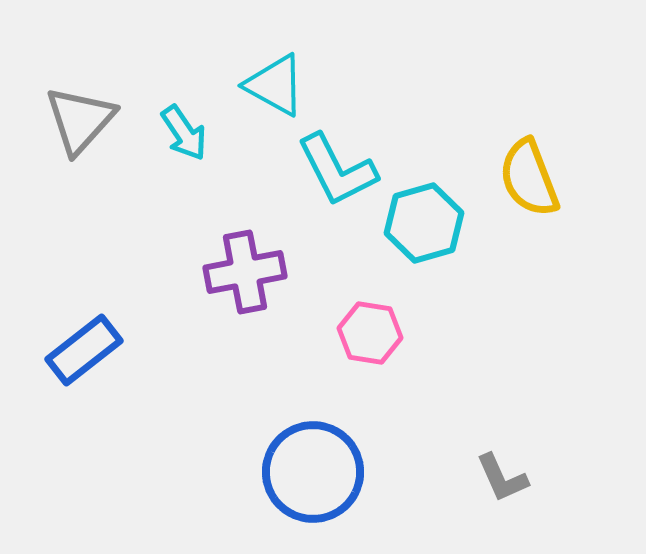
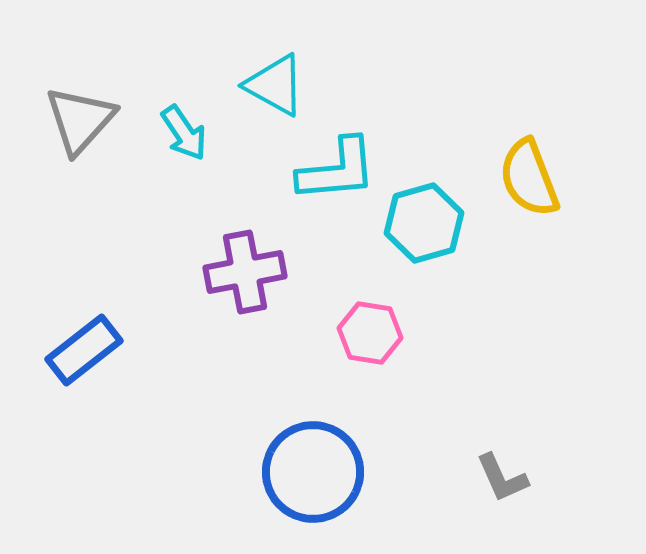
cyan L-shape: rotated 68 degrees counterclockwise
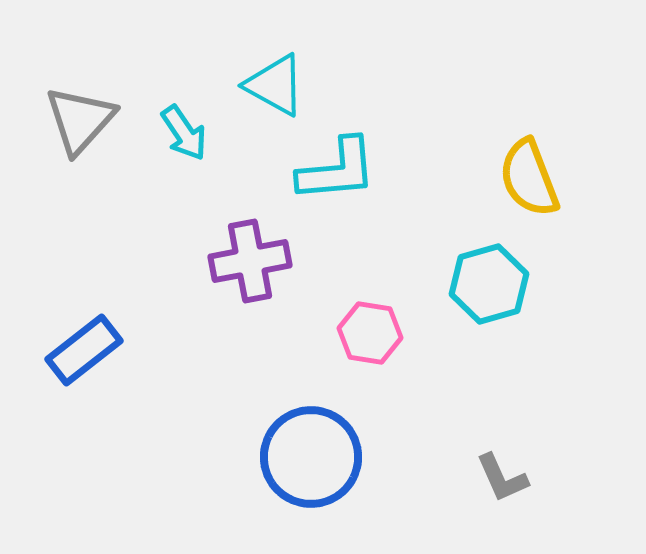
cyan hexagon: moved 65 px right, 61 px down
purple cross: moved 5 px right, 11 px up
blue circle: moved 2 px left, 15 px up
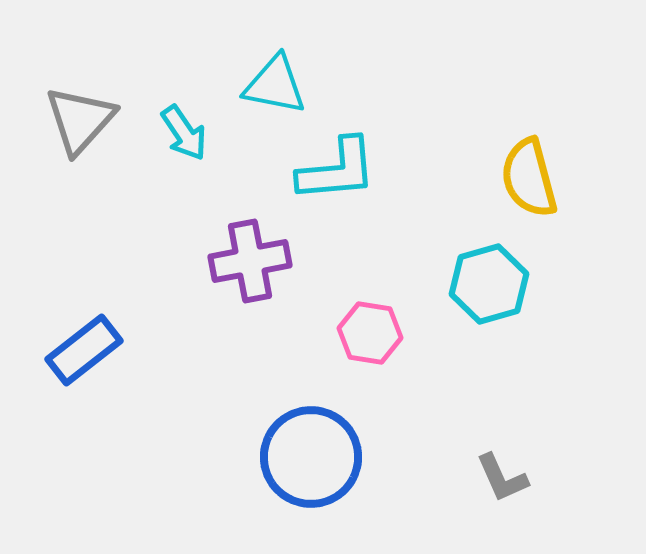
cyan triangle: rotated 18 degrees counterclockwise
yellow semicircle: rotated 6 degrees clockwise
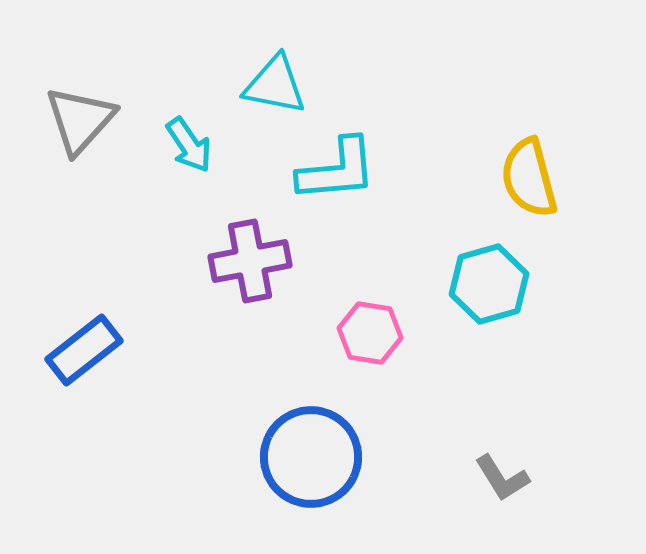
cyan arrow: moved 5 px right, 12 px down
gray L-shape: rotated 8 degrees counterclockwise
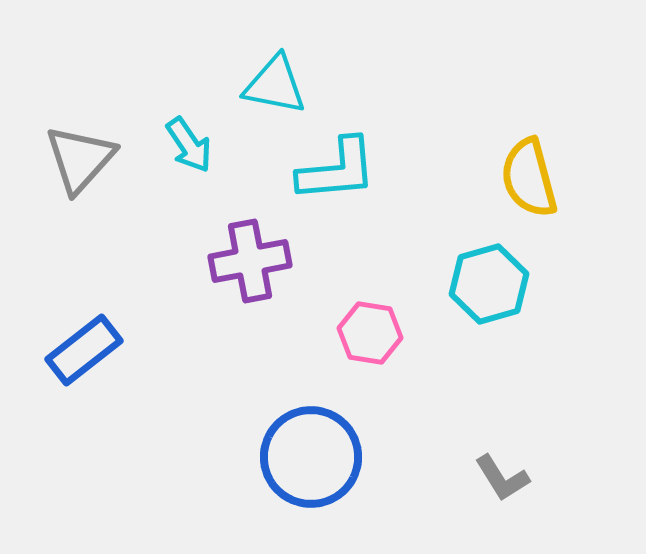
gray triangle: moved 39 px down
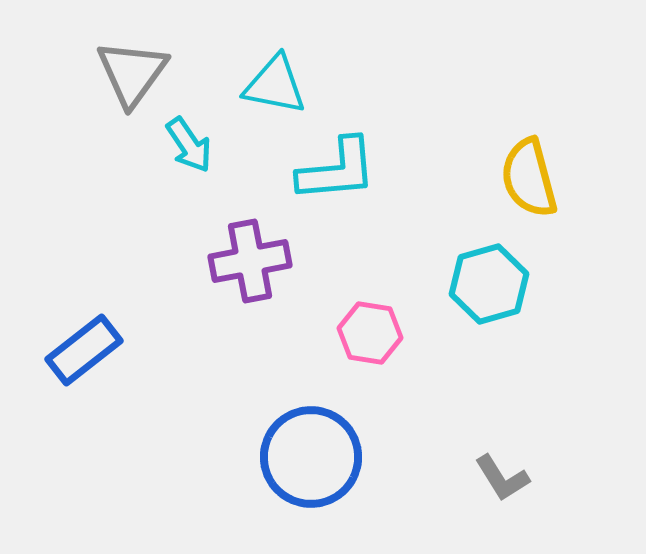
gray triangle: moved 52 px right, 86 px up; rotated 6 degrees counterclockwise
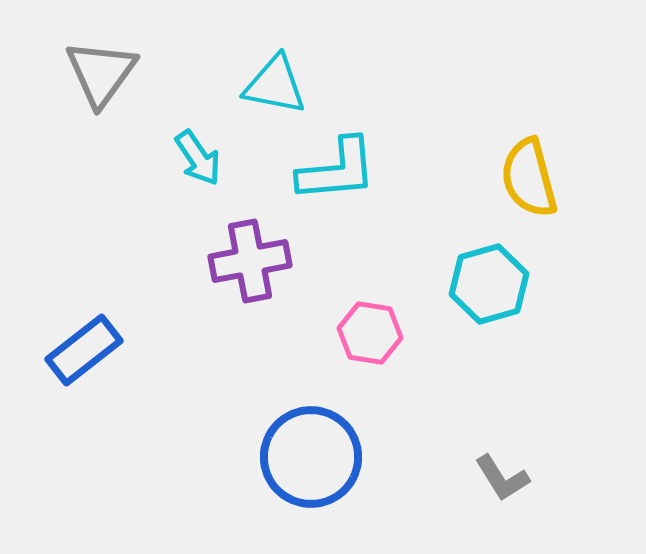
gray triangle: moved 31 px left
cyan arrow: moved 9 px right, 13 px down
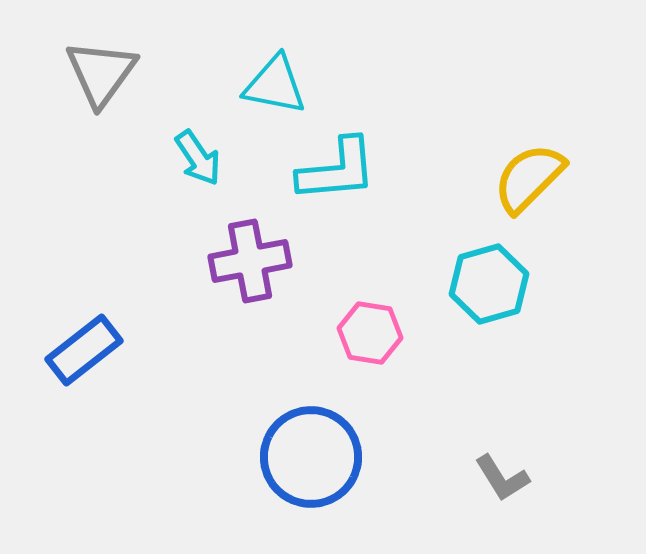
yellow semicircle: rotated 60 degrees clockwise
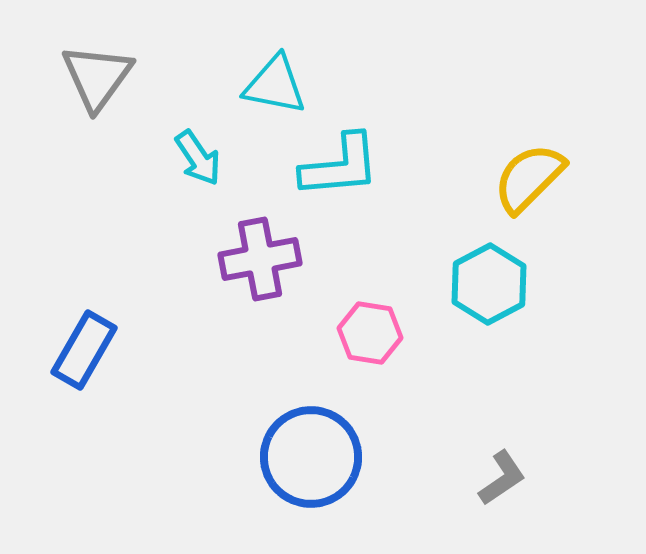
gray triangle: moved 4 px left, 4 px down
cyan L-shape: moved 3 px right, 4 px up
purple cross: moved 10 px right, 2 px up
cyan hexagon: rotated 12 degrees counterclockwise
blue rectangle: rotated 22 degrees counterclockwise
gray L-shape: rotated 92 degrees counterclockwise
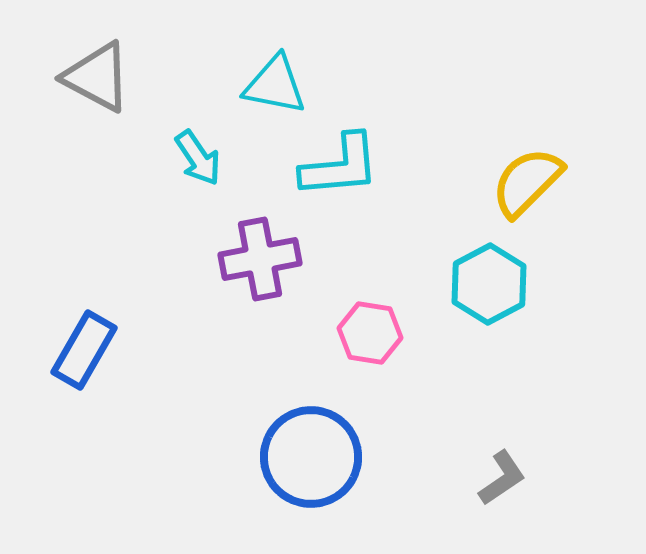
gray triangle: rotated 38 degrees counterclockwise
yellow semicircle: moved 2 px left, 4 px down
